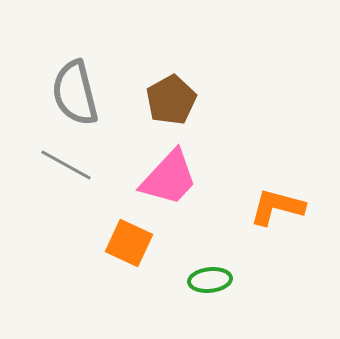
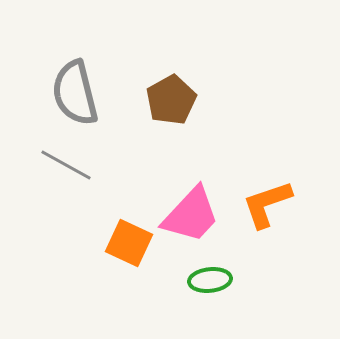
pink trapezoid: moved 22 px right, 37 px down
orange L-shape: moved 10 px left, 3 px up; rotated 34 degrees counterclockwise
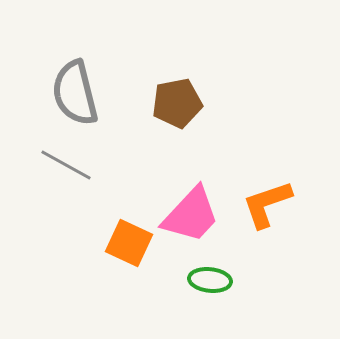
brown pentagon: moved 6 px right, 3 px down; rotated 18 degrees clockwise
green ellipse: rotated 12 degrees clockwise
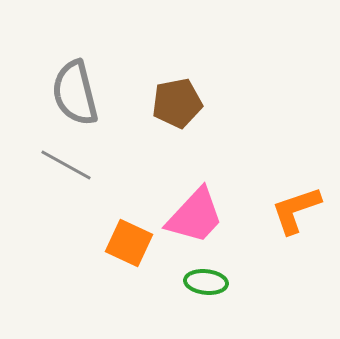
orange L-shape: moved 29 px right, 6 px down
pink trapezoid: moved 4 px right, 1 px down
green ellipse: moved 4 px left, 2 px down
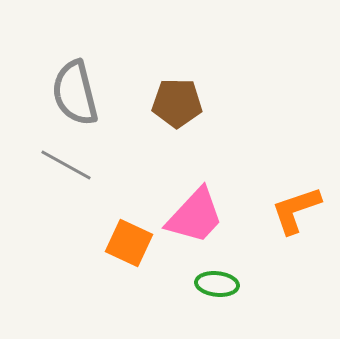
brown pentagon: rotated 12 degrees clockwise
green ellipse: moved 11 px right, 2 px down
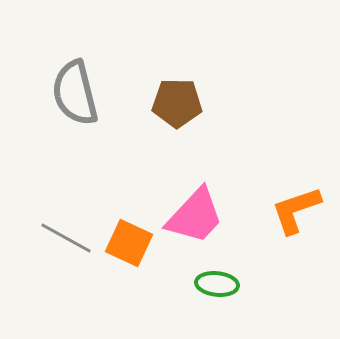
gray line: moved 73 px down
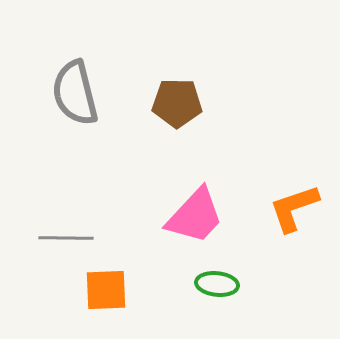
orange L-shape: moved 2 px left, 2 px up
gray line: rotated 28 degrees counterclockwise
orange square: moved 23 px left, 47 px down; rotated 27 degrees counterclockwise
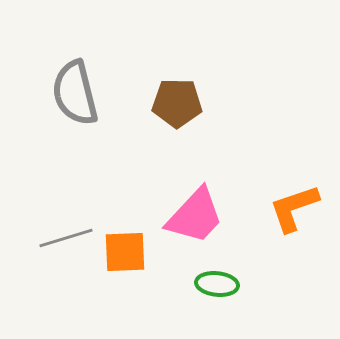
gray line: rotated 18 degrees counterclockwise
orange square: moved 19 px right, 38 px up
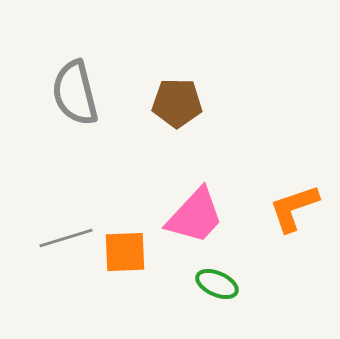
green ellipse: rotated 18 degrees clockwise
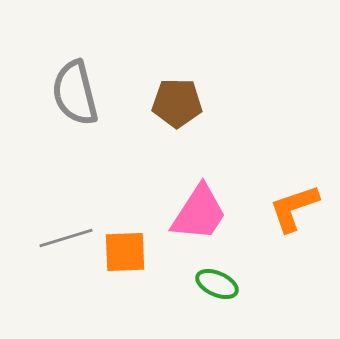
pink trapezoid: moved 4 px right, 3 px up; rotated 10 degrees counterclockwise
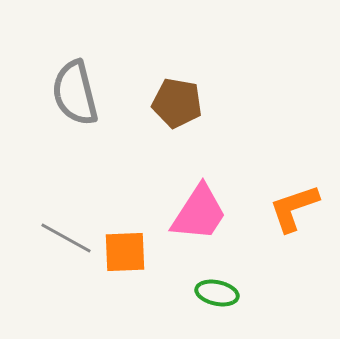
brown pentagon: rotated 9 degrees clockwise
gray line: rotated 46 degrees clockwise
green ellipse: moved 9 px down; rotated 12 degrees counterclockwise
